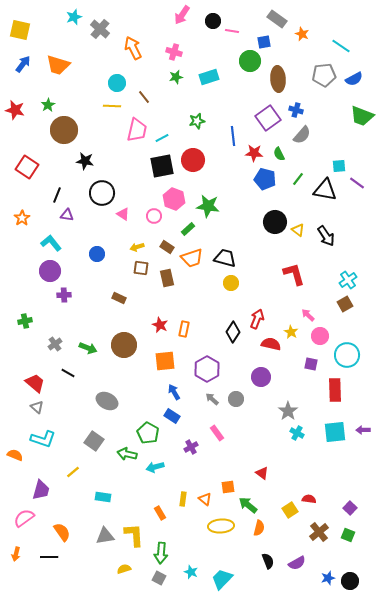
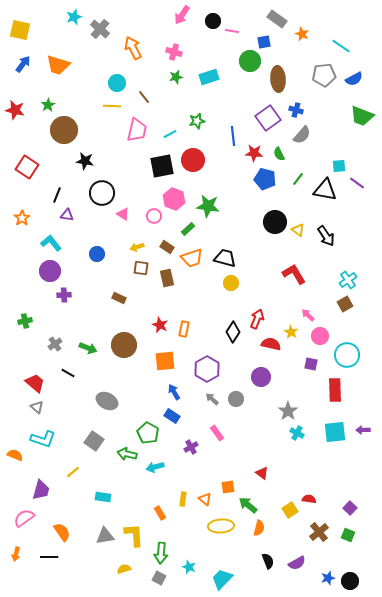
cyan line at (162, 138): moved 8 px right, 4 px up
red L-shape at (294, 274): rotated 15 degrees counterclockwise
cyan star at (191, 572): moved 2 px left, 5 px up
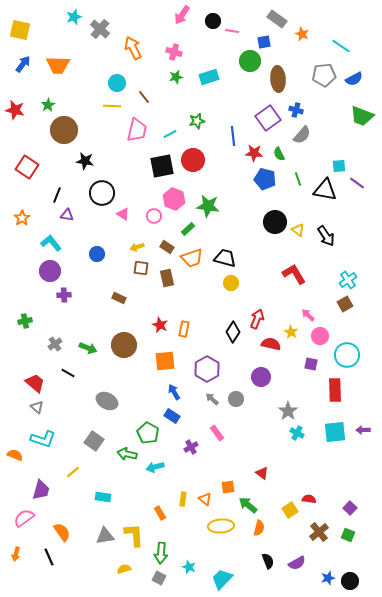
orange trapezoid at (58, 65): rotated 15 degrees counterclockwise
green line at (298, 179): rotated 56 degrees counterclockwise
black line at (49, 557): rotated 66 degrees clockwise
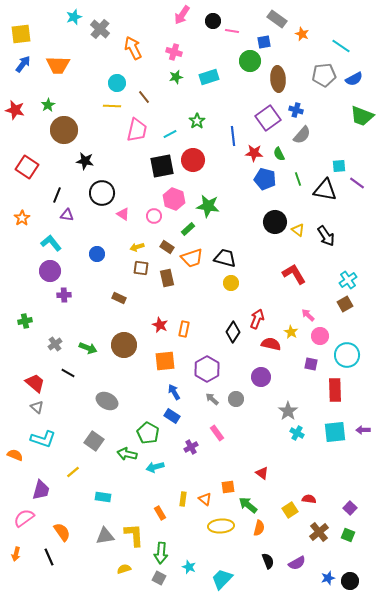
yellow square at (20, 30): moved 1 px right, 4 px down; rotated 20 degrees counterclockwise
green star at (197, 121): rotated 21 degrees counterclockwise
